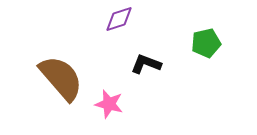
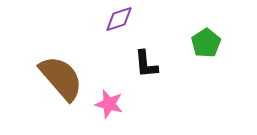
green pentagon: rotated 20 degrees counterclockwise
black L-shape: rotated 116 degrees counterclockwise
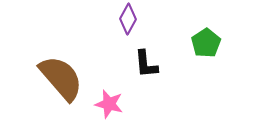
purple diamond: moved 9 px right; rotated 44 degrees counterclockwise
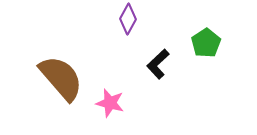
black L-shape: moved 12 px right; rotated 52 degrees clockwise
pink star: moved 1 px right, 1 px up
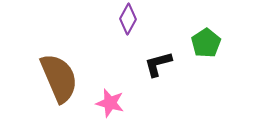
black L-shape: rotated 28 degrees clockwise
brown semicircle: moved 2 px left; rotated 18 degrees clockwise
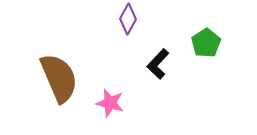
black L-shape: rotated 32 degrees counterclockwise
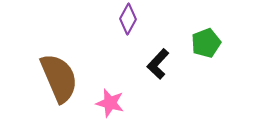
green pentagon: rotated 12 degrees clockwise
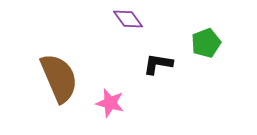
purple diamond: rotated 64 degrees counterclockwise
black L-shape: rotated 56 degrees clockwise
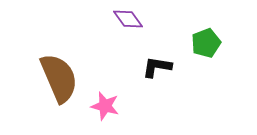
black L-shape: moved 1 px left, 3 px down
pink star: moved 5 px left, 3 px down
